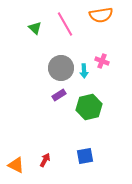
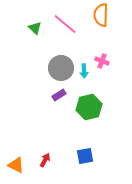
orange semicircle: rotated 100 degrees clockwise
pink line: rotated 20 degrees counterclockwise
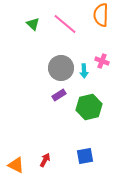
green triangle: moved 2 px left, 4 px up
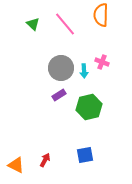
pink line: rotated 10 degrees clockwise
pink cross: moved 1 px down
blue square: moved 1 px up
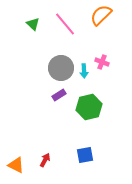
orange semicircle: rotated 45 degrees clockwise
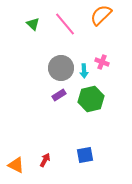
green hexagon: moved 2 px right, 8 px up
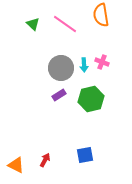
orange semicircle: rotated 55 degrees counterclockwise
pink line: rotated 15 degrees counterclockwise
cyan arrow: moved 6 px up
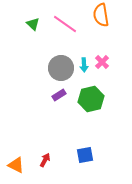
pink cross: rotated 24 degrees clockwise
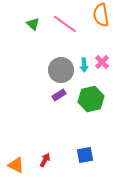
gray circle: moved 2 px down
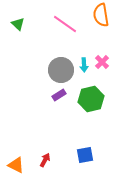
green triangle: moved 15 px left
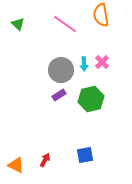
cyan arrow: moved 1 px up
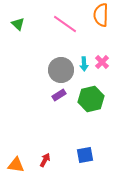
orange semicircle: rotated 10 degrees clockwise
orange triangle: rotated 18 degrees counterclockwise
